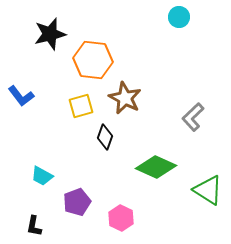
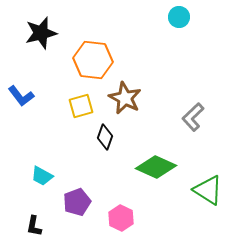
black star: moved 9 px left, 1 px up
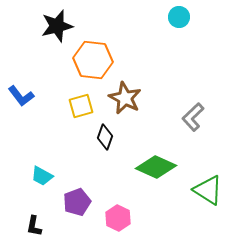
black star: moved 16 px right, 7 px up
pink hexagon: moved 3 px left
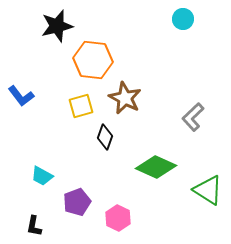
cyan circle: moved 4 px right, 2 px down
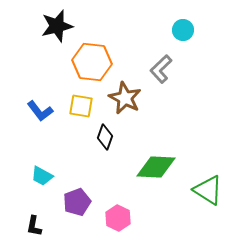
cyan circle: moved 11 px down
orange hexagon: moved 1 px left, 2 px down
blue L-shape: moved 19 px right, 15 px down
yellow square: rotated 25 degrees clockwise
gray L-shape: moved 32 px left, 48 px up
green diamond: rotated 21 degrees counterclockwise
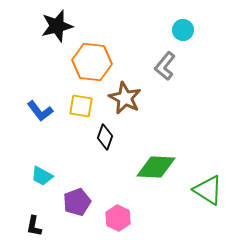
gray L-shape: moved 4 px right, 3 px up; rotated 8 degrees counterclockwise
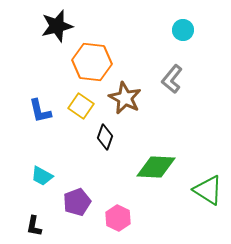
gray L-shape: moved 7 px right, 13 px down
yellow square: rotated 25 degrees clockwise
blue L-shape: rotated 24 degrees clockwise
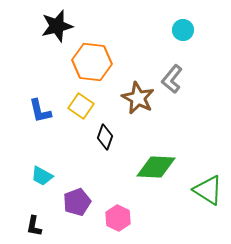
brown star: moved 13 px right
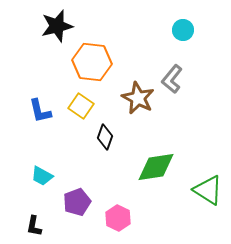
green diamond: rotated 12 degrees counterclockwise
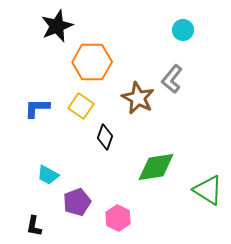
black star: rotated 8 degrees counterclockwise
orange hexagon: rotated 6 degrees counterclockwise
blue L-shape: moved 3 px left, 3 px up; rotated 104 degrees clockwise
cyan trapezoid: moved 6 px right, 1 px up
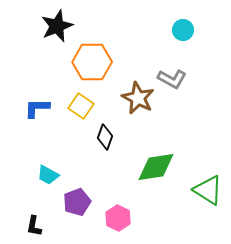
gray L-shape: rotated 100 degrees counterclockwise
